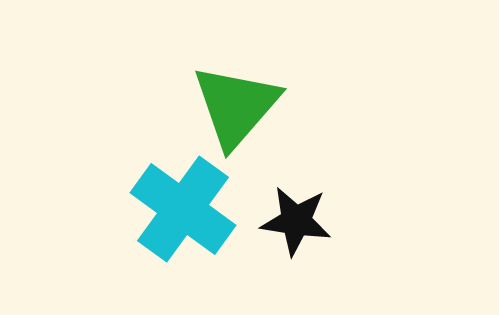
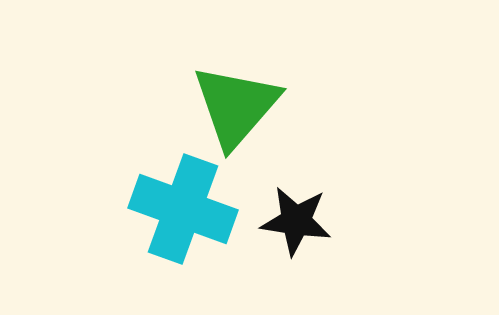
cyan cross: rotated 16 degrees counterclockwise
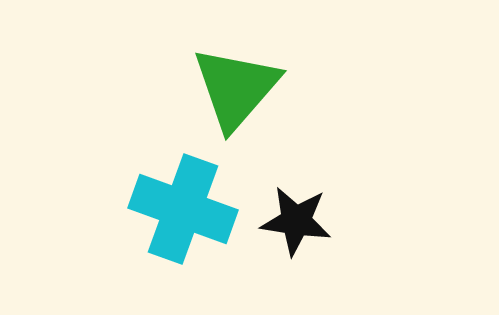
green triangle: moved 18 px up
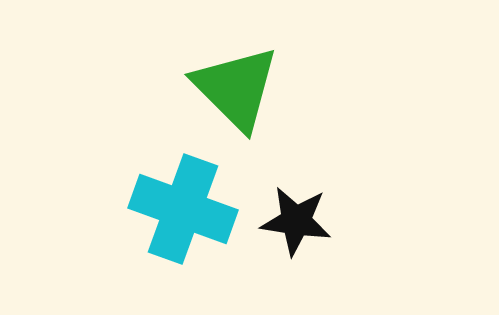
green triangle: rotated 26 degrees counterclockwise
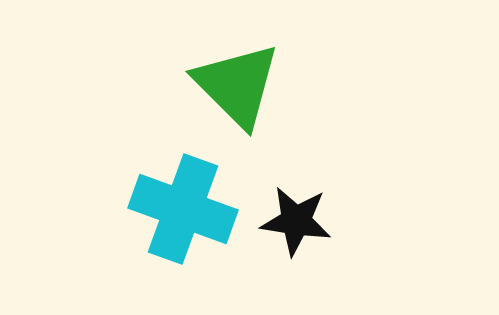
green triangle: moved 1 px right, 3 px up
